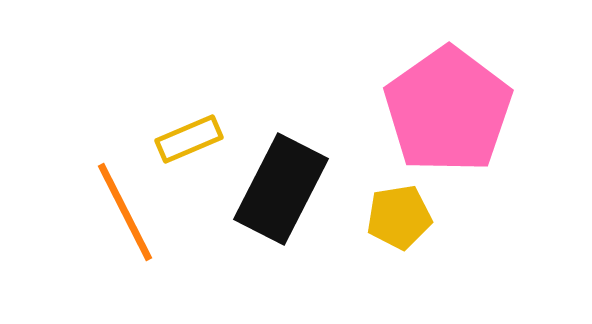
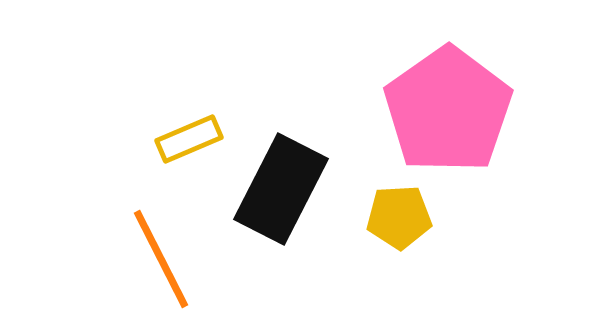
orange line: moved 36 px right, 47 px down
yellow pentagon: rotated 6 degrees clockwise
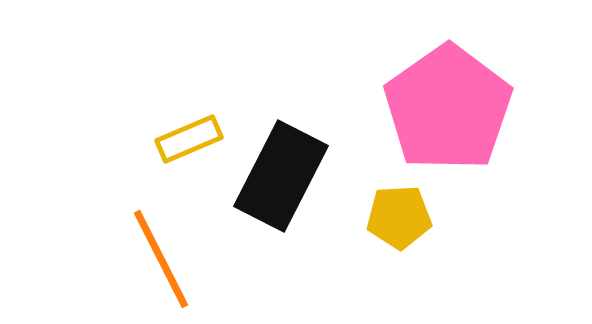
pink pentagon: moved 2 px up
black rectangle: moved 13 px up
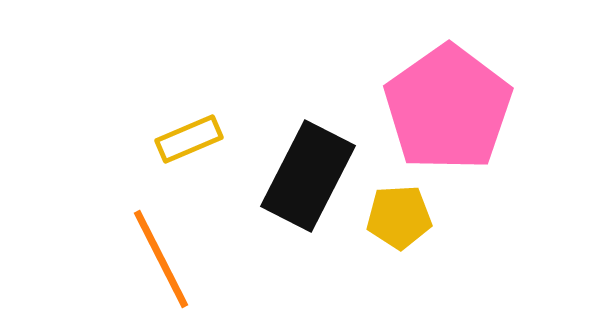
black rectangle: moved 27 px right
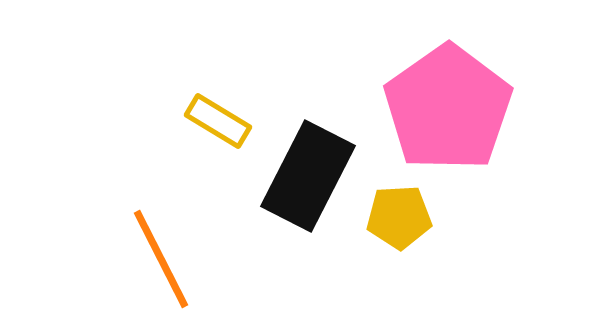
yellow rectangle: moved 29 px right, 18 px up; rotated 54 degrees clockwise
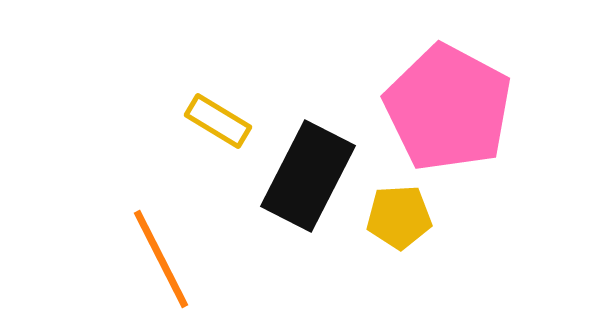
pink pentagon: rotated 9 degrees counterclockwise
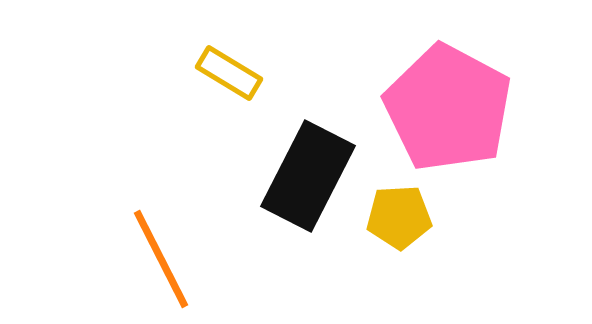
yellow rectangle: moved 11 px right, 48 px up
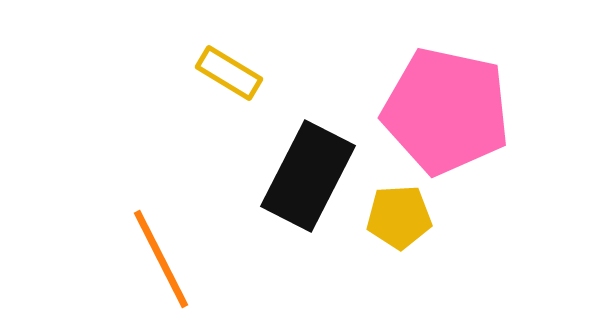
pink pentagon: moved 2 px left, 3 px down; rotated 16 degrees counterclockwise
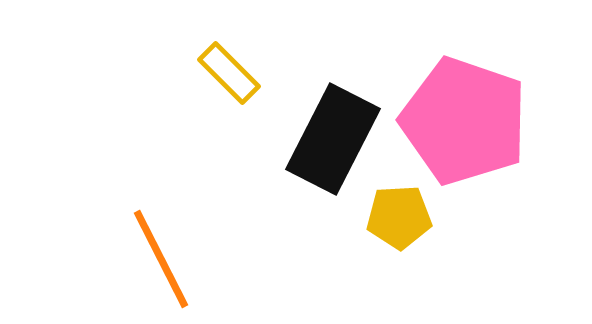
yellow rectangle: rotated 14 degrees clockwise
pink pentagon: moved 18 px right, 10 px down; rotated 7 degrees clockwise
black rectangle: moved 25 px right, 37 px up
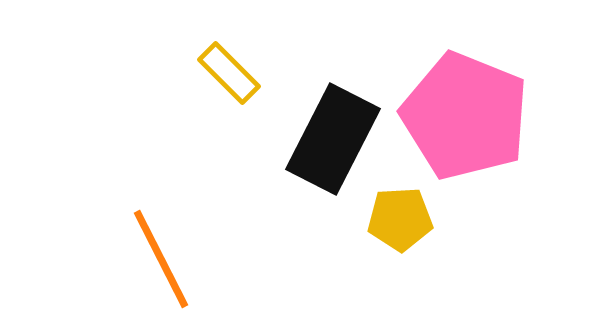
pink pentagon: moved 1 px right, 5 px up; rotated 3 degrees clockwise
yellow pentagon: moved 1 px right, 2 px down
